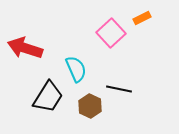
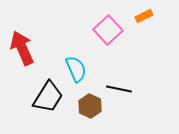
orange rectangle: moved 2 px right, 2 px up
pink square: moved 3 px left, 3 px up
red arrow: moved 3 px left; rotated 48 degrees clockwise
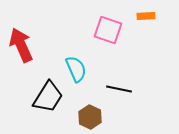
orange rectangle: moved 2 px right; rotated 24 degrees clockwise
pink square: rotated 28 degrees counterclockwise
red arrow: moved 1 px left, 3 px up
brown hexagon: moved 11 px down
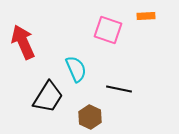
red arrow: moved 2 px right, 3 px up
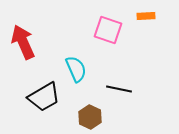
black trapezoid: moved 4 px left; rotated 28 degrees clockwise
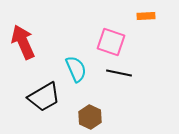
pink square: moved 3 px right, 12 px down
black line: moved 16 px up
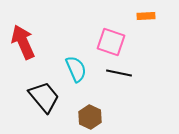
black trapezoid: rotated 100 degrees counterclockwise
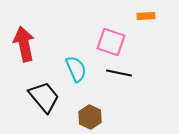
red arrow: moved 1 px right, 2 px down; rotated 12 degrees clockwise
